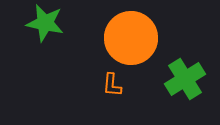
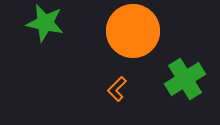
orange circle: moved 2 px right, 7 px up
orange L-shape: moved 5 px right, 4 px down; rotated 40 degrees clockwise
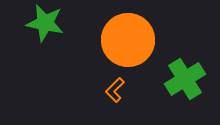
orange circle: moved 5 px left, 9 px down
orange L-shape: moved 2 px left, 1 px down
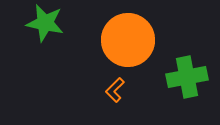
green cross: moved 2 px right, 2 px up; rotated 21 degrees clockwise
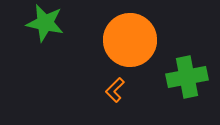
orange circle: moved 2 px right
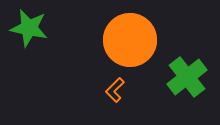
green star: moved 16 px left, 5 px down
green cross: rotated 27 degrees counterclockwise
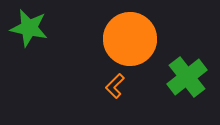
orange circle: moved 1 px up
orange L-shape: moved 4 px up
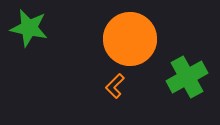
green cross: rotated 9 degrees clockwise
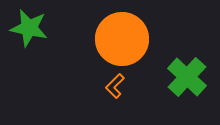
orange circle: moved 8 px left
green cross: rotated 18 degrees counterclockwise
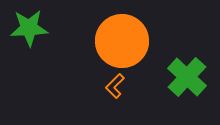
green star: rotated 15 degrees counterclockwise
orange circle: moved 2 px down
